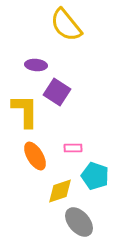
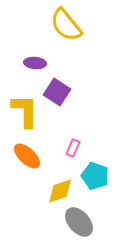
purple ellipse: moved 1 px left, 2 px up
pink rectangle: rotated 66 degrees counterclockwise
orange ellipse: moved 8 px left; rotated 16 degrees counterclockwise
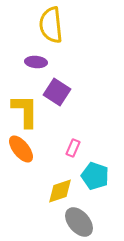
yellow semicircle: moved 15 px left; rotated 33 degrees clockwise
purple ellipse: moved 1 px right, 1 px up
orange ellipse: moved 6 px left, 7 px up; rotated 8 degrees clockwise
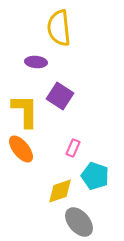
yellow semicircle: moved 8 px right, 3 px down
purple square: moved 3 px right, 4 px down
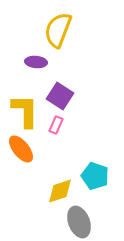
yellow semicircle: moved 1 px left, 2 px down; rotated 27 degrees clockwise
pink rectangle: moved 17 px left, 23 px up
gray ellipse: rotated 20 degrees clockwise
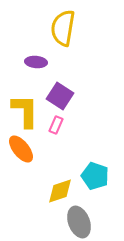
yellow semicircle: moved 5 px right, 2 px up; rotated 12 degrees counterclockwise
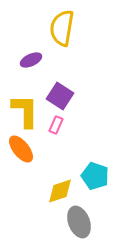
yellow semicircle: moved 1 px left
purple ellipse: moved 5 px left, 2 px up; rotated 30 degrees counterclockwise
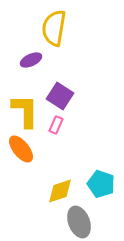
yellow semicircle: moved 8 px left
cyan pentagon: moved 6 px right, 8 px down
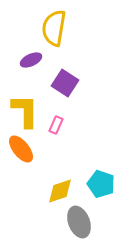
purple square: moved 5 px right, 13 px up
